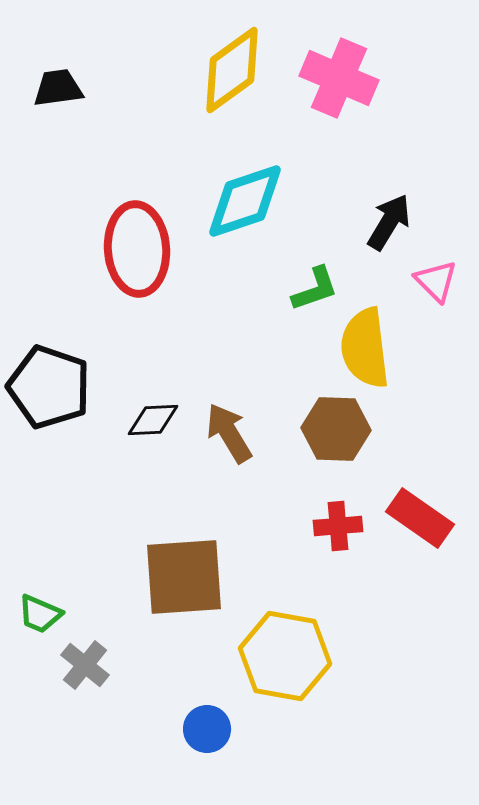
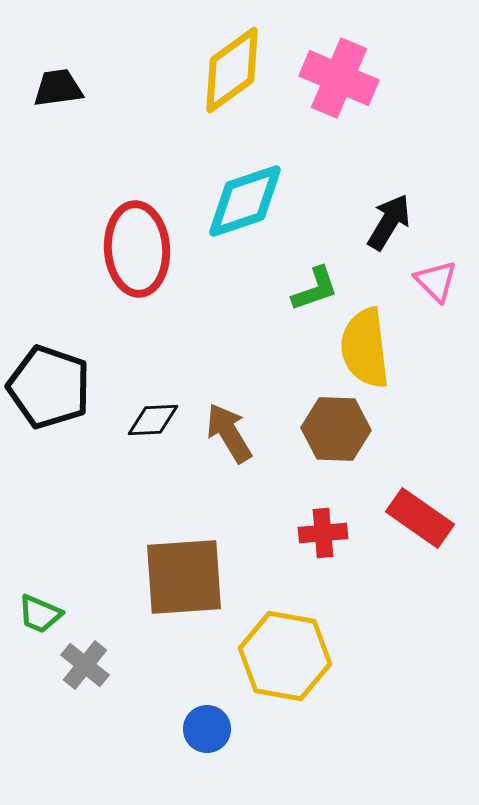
red cross: moved 15 px left, 7 px down
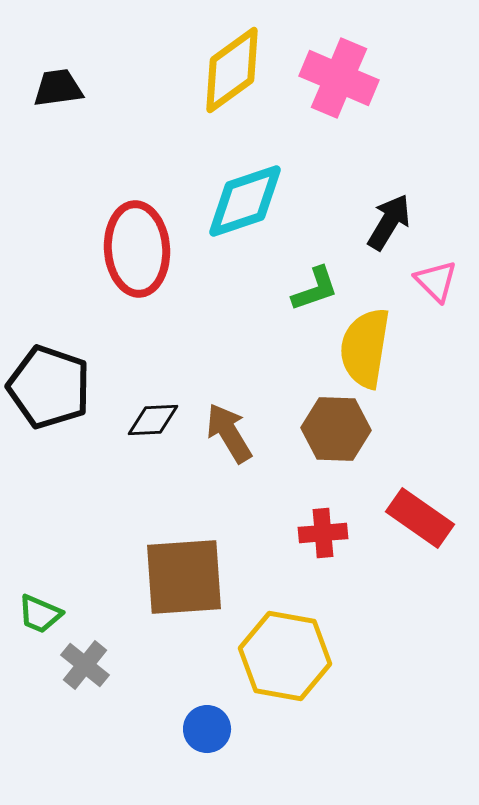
yellow semicircle: rotated 16 degrees clockwise
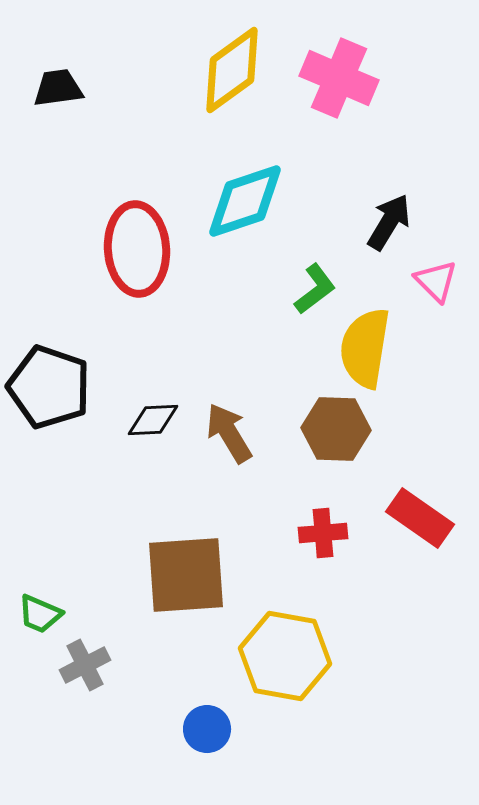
green L-shape: rotated 18 degrees counterclockwise
brown square: moved 2 px right, 2 px up
gray cross: rotated 24 degrees clockwise
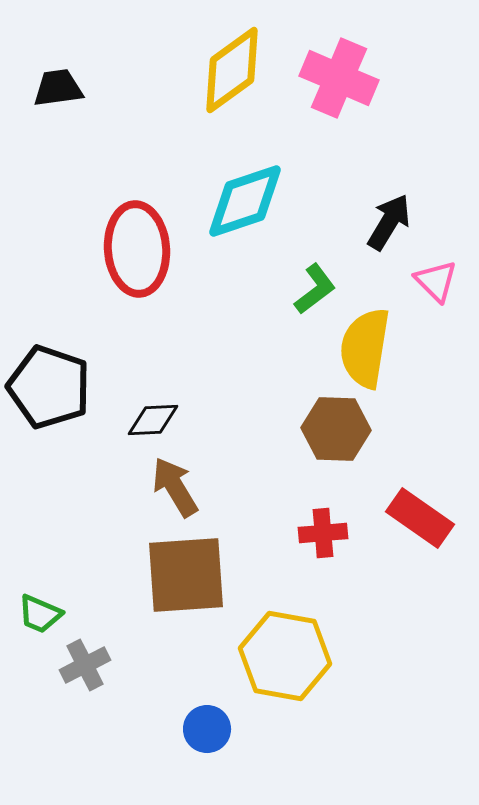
brown arrow: moved 54 px left, 54 px down
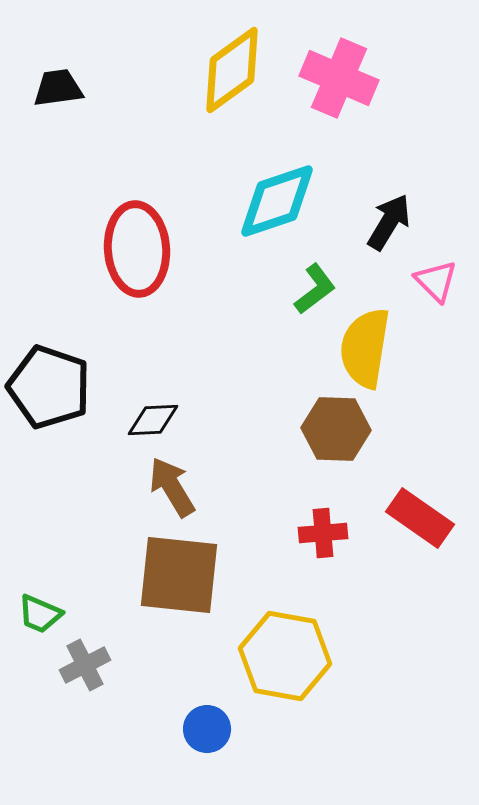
cyan diamond: moved 32 px right
brown arrow: moved 3 px left
brown square: moved 7 px left; rotated 10 degrees clockwise
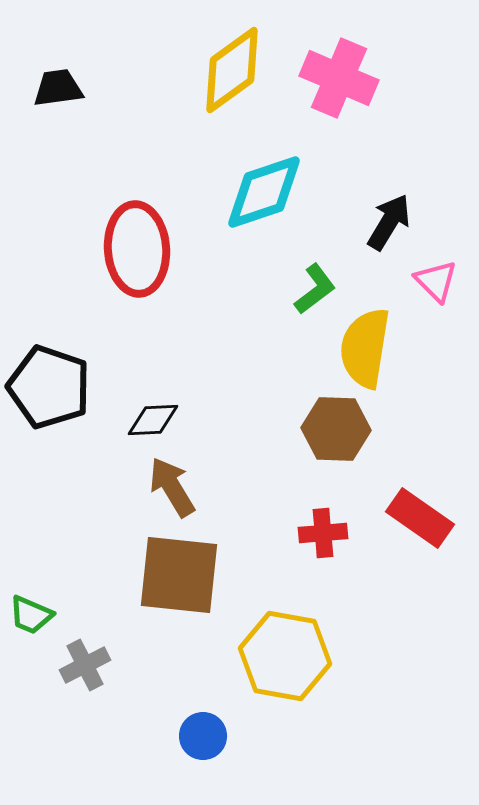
cyan diamond: moved 13 px left, 9 px up
green trapezoid: moved 9 px left, 1 px down
blue circle: moved 4 px left, 7 px down
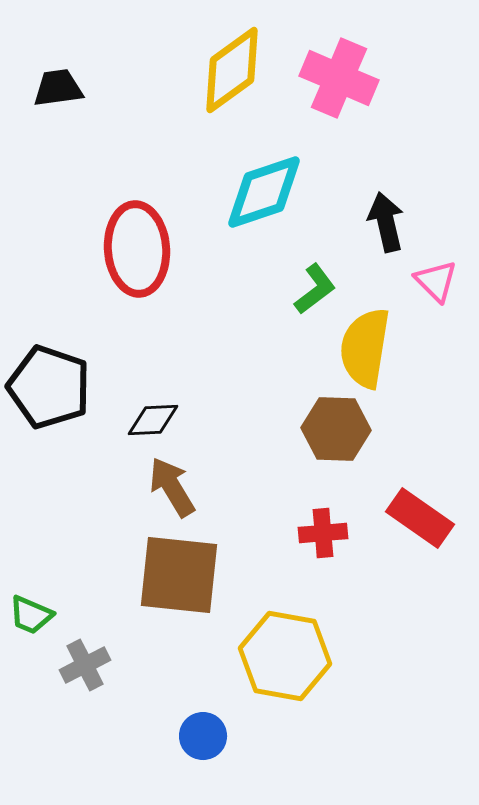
black arrow: moved 3 px left; rotated 44 degrees counterclockwise
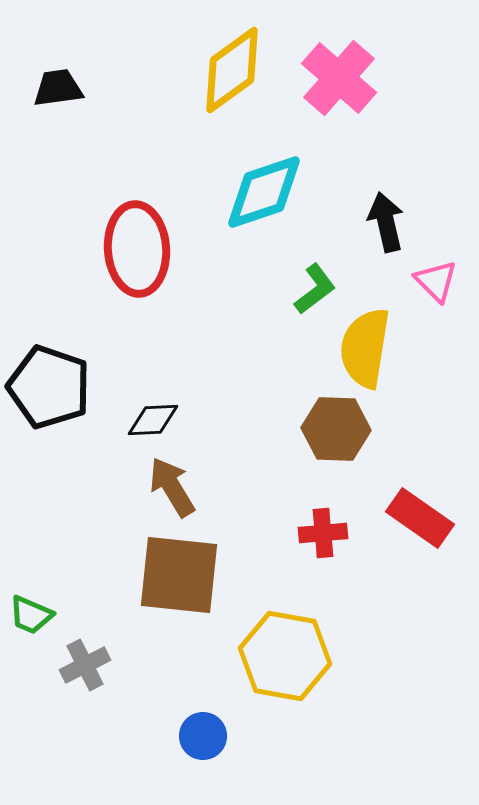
pink cross: rotated 18 degrees clockwise
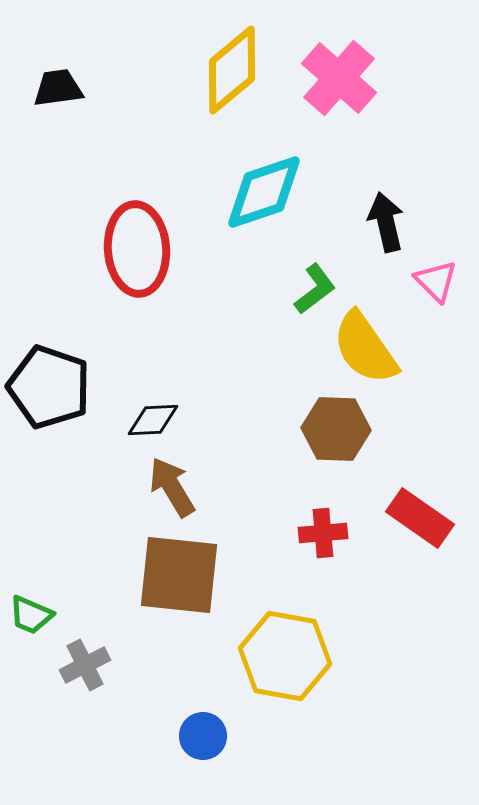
yellow diamond: rotated 4 degrees counterclockwise
yellow semicircle: rotated 44 degrees counterclockwise
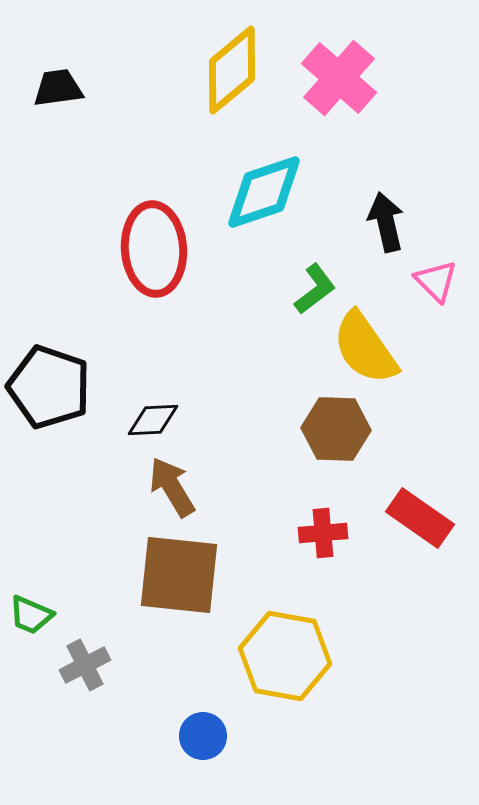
red ellipse: moved 17 px right
